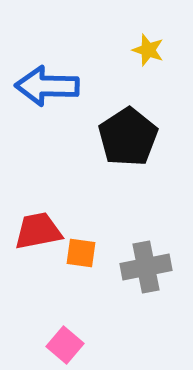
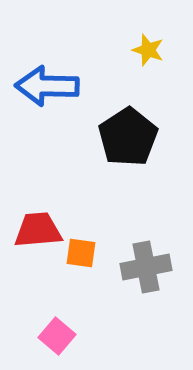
red trapezoid: moved 1 px up; rotated 6 degrees clockwise
pink square: moved 8 px left, 9 px up
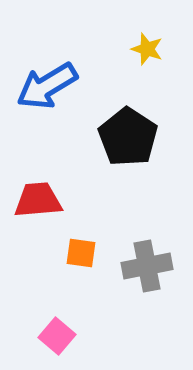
yellow star: moved 1 px left, 1 px up
blue arrow: rotated 32 degrees counterclockwise
black pentagon: rotated 6 degrees counterclockwise
red trapezoid: moved 30 px up
gray cross: moved 1 px right, 1 px up
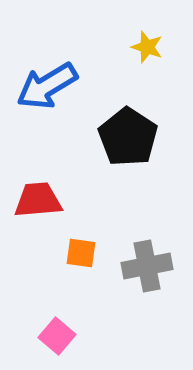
yellow star: moved 2 px up
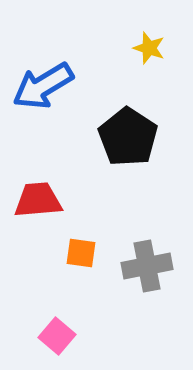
yellow star: moved 2 px right, 1 px down
blue arrow: moved 4 px left
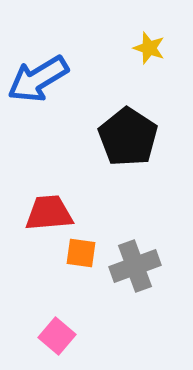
blue arrow: moved 5 px left, 7 px up
red trapezoid: moved 11 px right, 13 px down
gray cross: moved 12 px left; rotated 9 degrees counterclockwise
